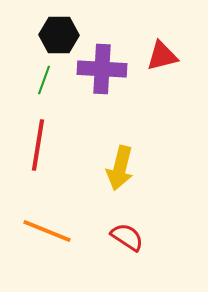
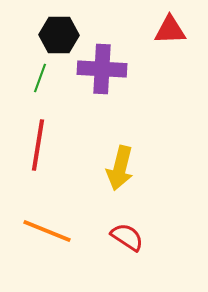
red triangle: moved 8 px right, 26 px up; rotated 12 degrees clockwise
green line: moved 4 px left, 2 px up
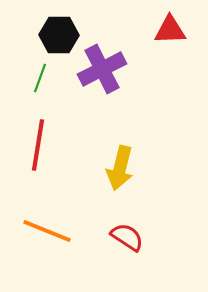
purple cross: rotated 30 degrees counterclockwise
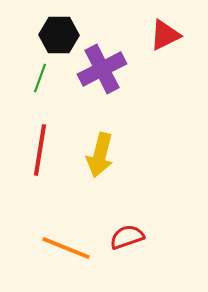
red triangle: moved 5 px left, 5 px down; rotated 24 degrees counterclockwise
red line: moved 2 px right, 5 px down
yellow arrow: moved 20 px left, 13 px up
orange line: moved 19 px right, 17 px down
red semicircle: rotated 52 degrees counterclockwise
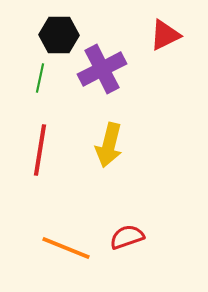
green line: rotated 8 degrees counterclockwise
yellow arrow: moved 9 px right, 10 px up
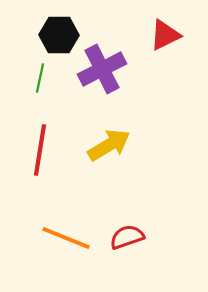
yellow arrow: rotated 135 degrees counterclockwise
orange line: moved 10 px up
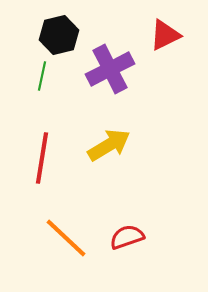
black hexagon: rotated 15 degrees counterclockwise
purple cross: moved 8 px right
green line: moved 2 px right, 2 px up
red line: moved 2 px right, 8 px down
orange line: rotated 21 degrees clockwise
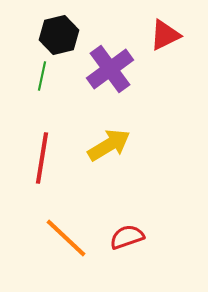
purple cross: rotated 9 degrees counterclockwise
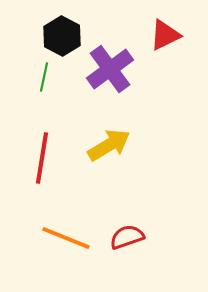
black hexagon: moved 3 px right, 1 px down; rotated 18 degrees counterclockwise
green line: moved 2 px right, 1 px down
orange line: rotated 21 degrees counterclockwise
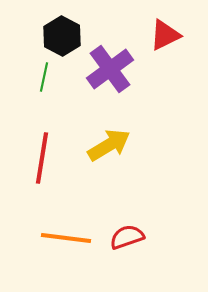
orange line: rotated 15 degrees counterclockwise
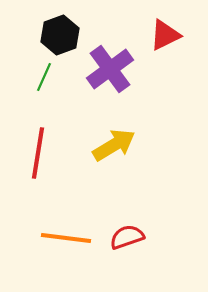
black hexagon: moved 2 px left, 1 px up; rotated 12 degrees clockwise
green line: rotated 12 degrees clockwise
yellow arrow: moved 5 px right
red line: moved 4 px left, 5 px up
